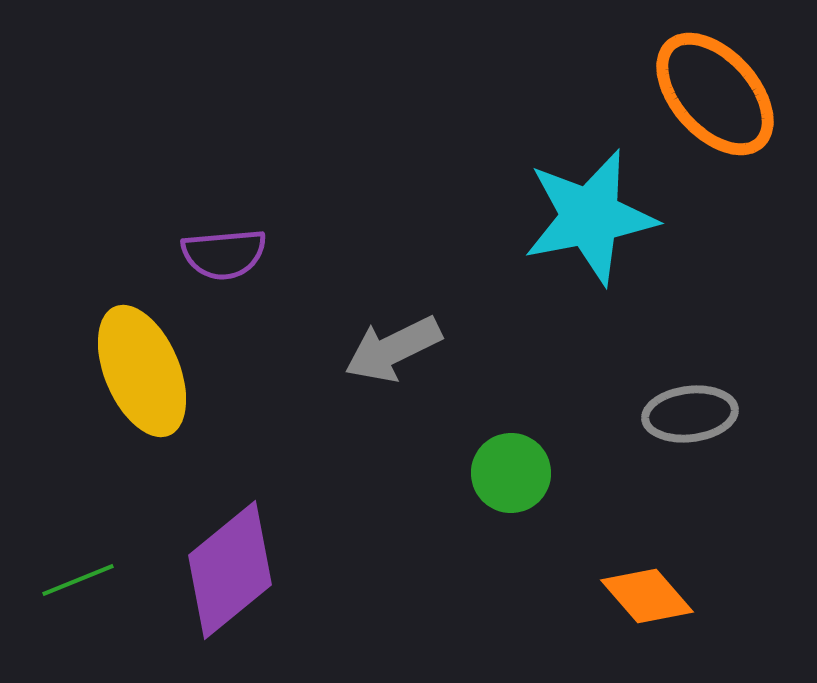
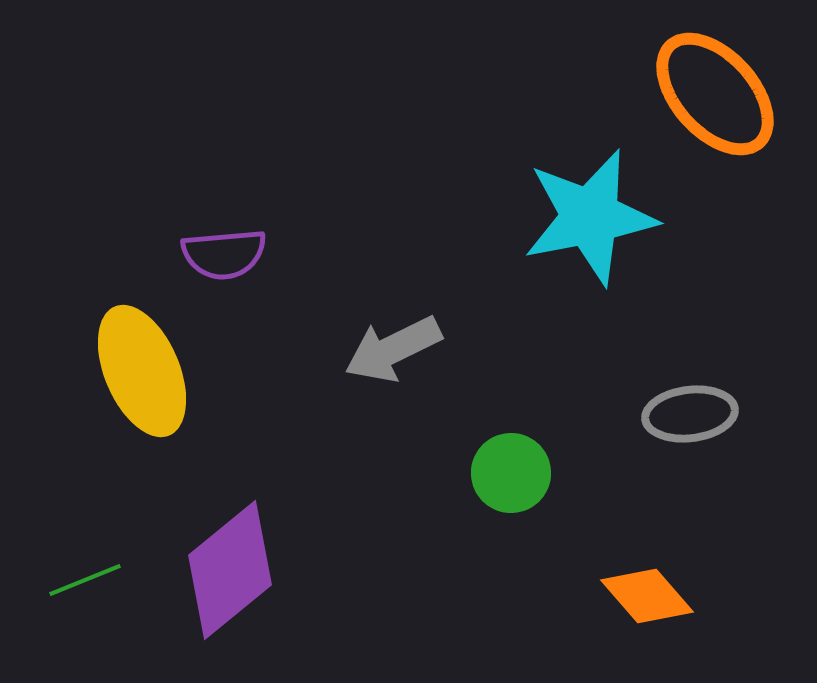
green line: moved 7 px right
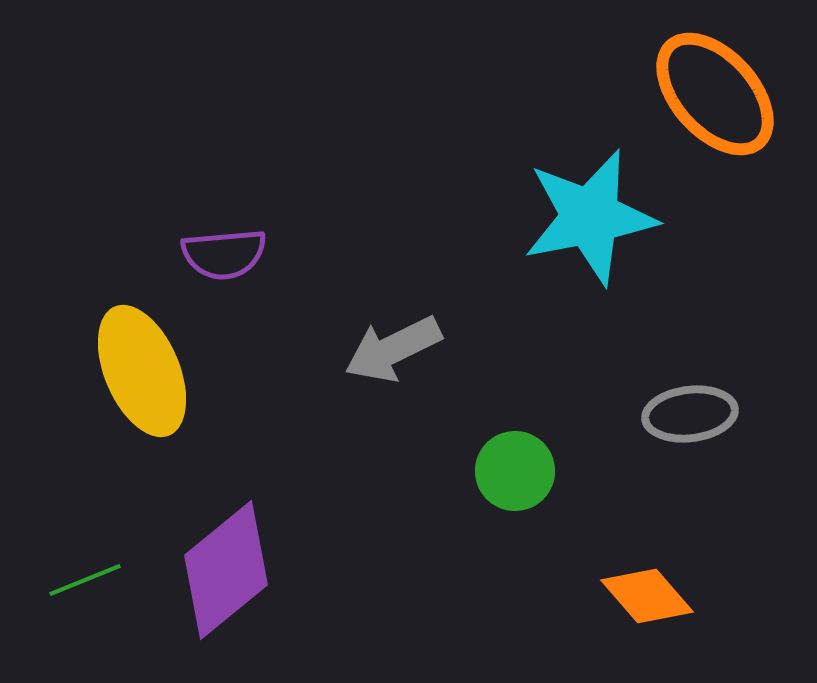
green circle: moved 4 px right, 2 px up
purple diamond: moved 4 px left
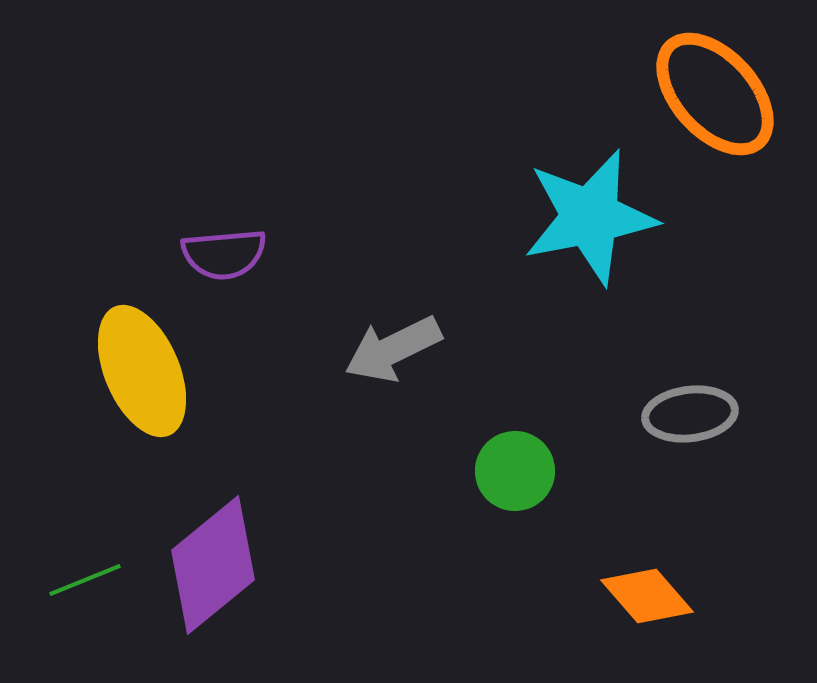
purple diamond: moved 13 px left, 5 px up
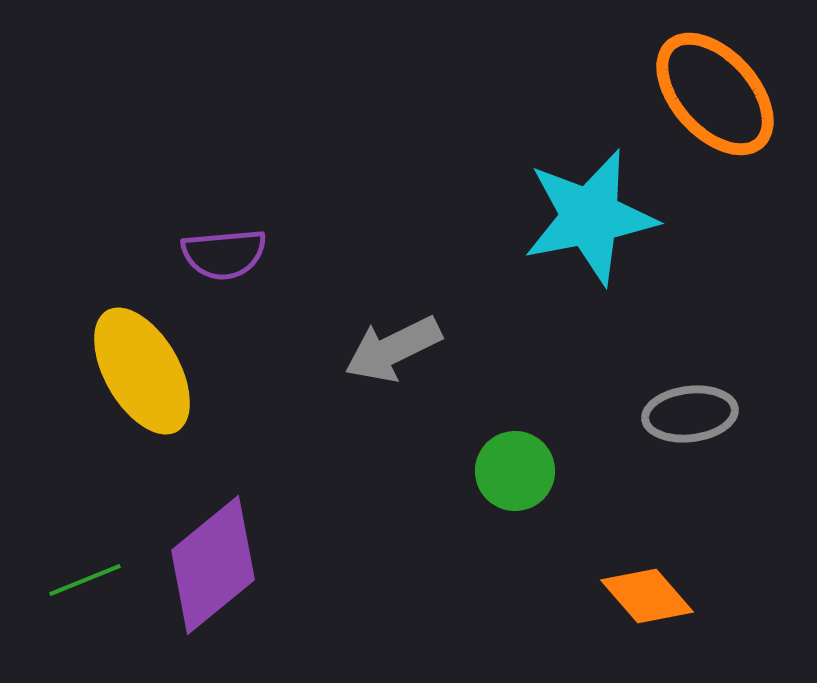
yellow ellipse: rotated 7 degrees counterclockwise
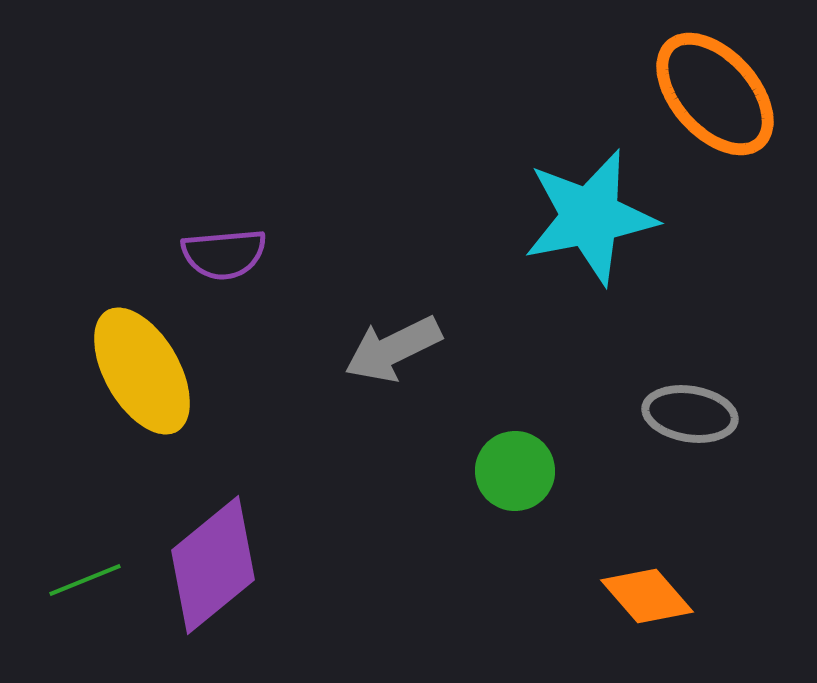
gray ellipse: rotated 16 degrees clockwise
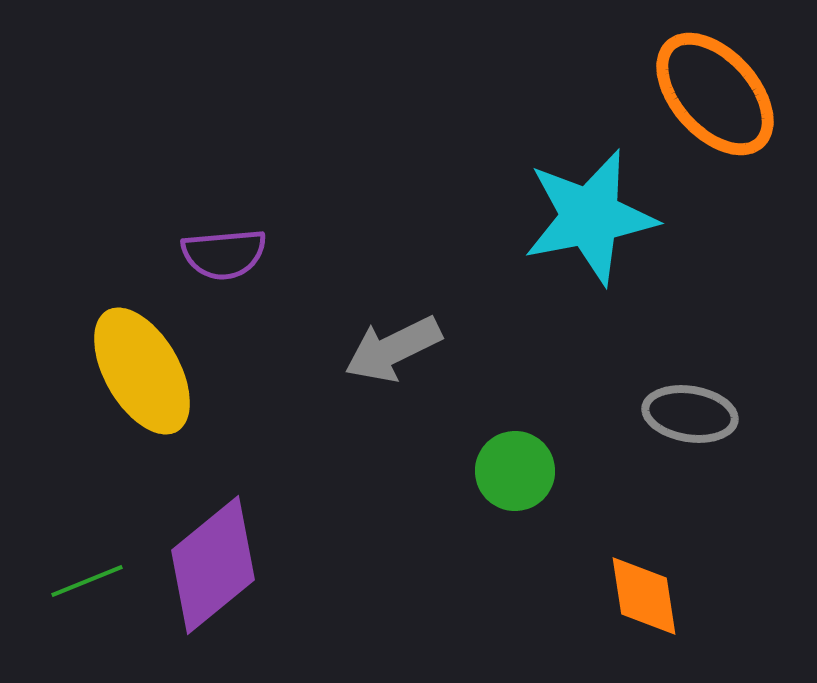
green line: moved 2 px right, 1 px down
orange diamond: moved 3 px left; rotated 32 degrees clockwise
